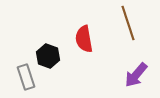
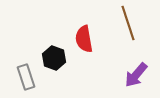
black hexagon: moved 6 px right, 2 px down
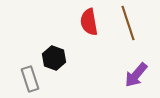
red semicircle: moved 5 px right, 17 px up
gray rectangle: moved 4 px right, 2 px down
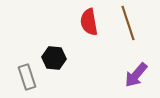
black hexagon: rotated 15 degrees counterclockwise
gray rectangle: moved 3 px left, 2 px up
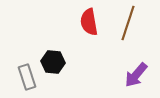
brown line: rotated 36 degrees clockwise
black hexagon: moved 1 px left, 4 px down
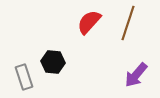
red semicircle: rotated 52 degrees clockwise
gray rectangle: moved 3 px left
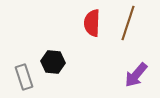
red semicircle: moved 3 px right, 1 px down; rotated 40 degrees counterclockwise
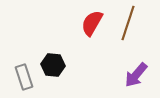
red semicircle: rotated 28 degrees clockwise
black hexagon: moved 3 px down
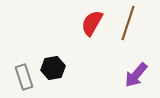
black hexagon: moved 3 px down; rotated 15 degrees counterclockwise
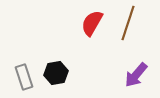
black hexagon: moved 3 px right, 5 px down
